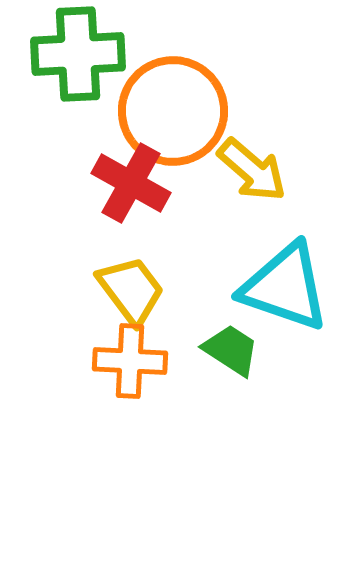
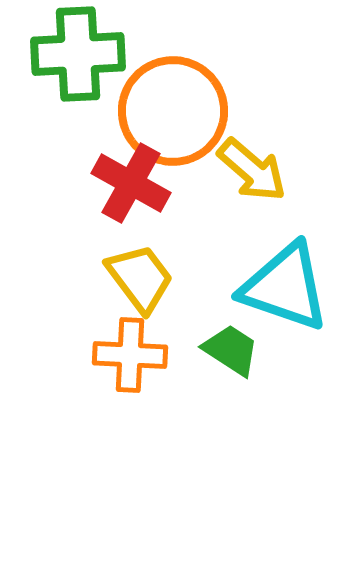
yellow trapezoid: moved 9 px right, 12 px up
orange cross: moved 6 px up
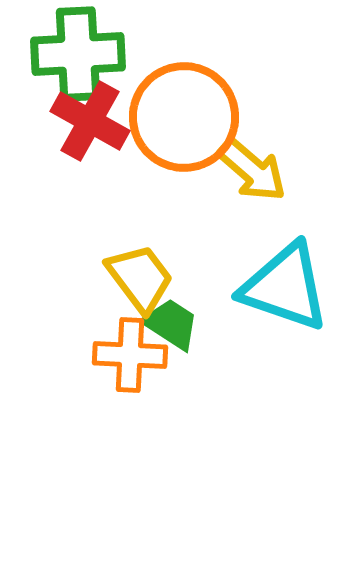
orange circle: moved 11 px right, 6 px down
red cross: moved 41 px left, 62 px up
green trapezoid: moved 60 px left, 26 px up
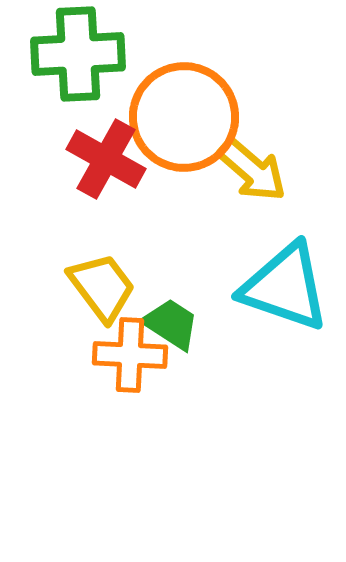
red cross: moved 16 px right, 38 px down
yellow trapezoid: moved 38 px left, 9 px down
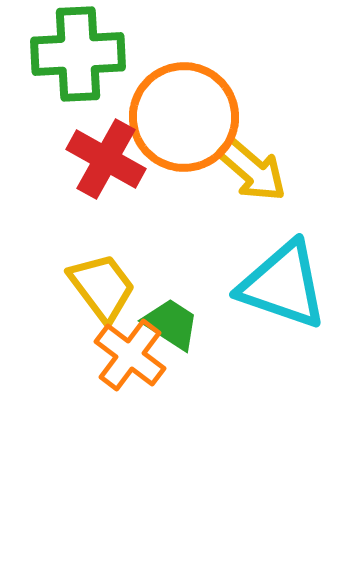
cyan triangle: moved 2 px left, 2 px up
orange cross: rotated 34 degrees clockwise
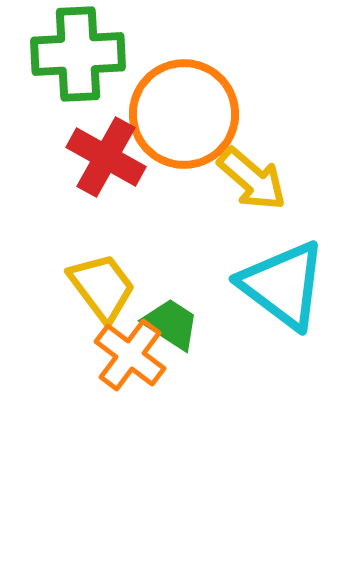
orange circle: moved 3 px up
red cross: moved 2 px up
yellow arrow: moved 9 px down
cyan triangle: rotated 18 degrees clockwise
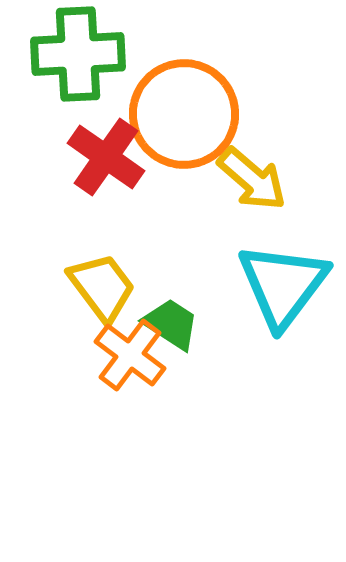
red cross: rotated 6 degrees clockwise
cyan triangle: rotated 30 degrees clockwise
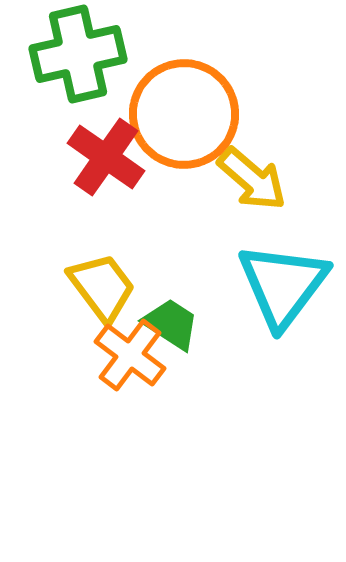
green cross: rotated 10 degrees counterclockwise
